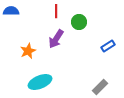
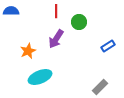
cyan ellipse: moved 5 px up
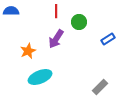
blue rectangle: moved 7 px up
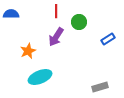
blue semicircle: moved 3 px down
purple arrow: moved 2 px up
gray rectangle: rotated 28 degrees clockwise
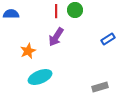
green circle: moved 4 px left, 12 px up
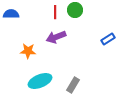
red line: moved 1 px left, 1 px down
purple arrow: rotated 36 degrees clockwise
orange star: rotated 28 degrees clockwise
cyan ellipse: moved 4 px down
gray rectangle: moved 27 px left, 2 px up; rotated 42 degrees counterclockwise
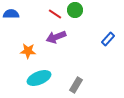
red line: moved 2 px down; rotated 56 degrees counterclockwise
blue rectangle: rotated 16 degrees counterclockwise
cyan ellipse: moved 1 px left, 3 px up
gray rectangle: moved 3 px right
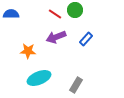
blue rectangle: moved 22 px left
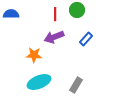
green circle: moved 2 px right
red line: rotated 56 degrees clockwise
purple arrow: moved 2 px left
orange star: moved 6 px right, 4 px down
cyan ellipse: moved 4 px down
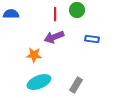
blue rectangle: moved 6 px right; rotated 56 degrees clockwise
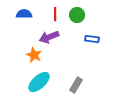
green circle: moved 5 px down
blue semicircle: moved 13 px right
purple arrow: moved 5 px left
orange star: rotated 21 degrees clockwise
cyan ellipse: rotated 20 degrees counterclockwise
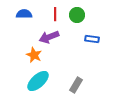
cyan ellipse: moved 1 px left, 1 px up
